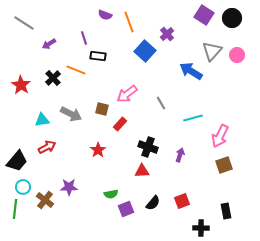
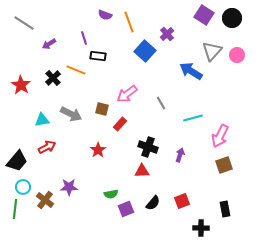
black rectangle at (226, 211): moved 1 px left, 2 px up
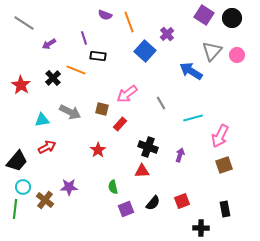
gray arrow at (71, 114): moved 1 px left, 2 px up
green semicircle at (111, 194): moved 2 px right, 7 px up; rotated 88 degrees clockwise
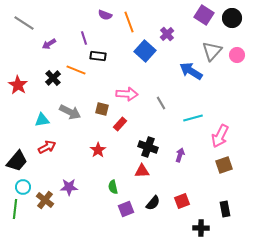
red star at (21, 85): moved 3 px left
pink arrow at (127, 94): rotated 140 degrees counterclockwise
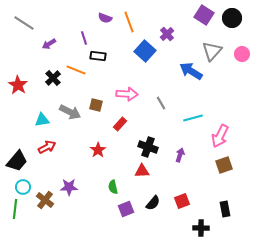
purple semicircle at (105, 15): moved 3 px down
pink circle at (237, 55): moved 5 px right, 1 px up
brown square at (102, 109): moved 6 px left, 4 px up
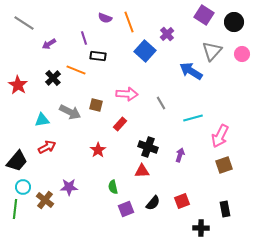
black circle at (232, 18): moved 2 px right, 4 px down
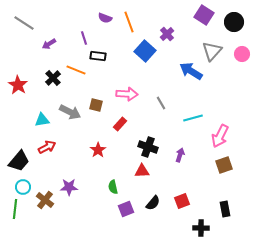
black trapezoid at (17, 161): moved 2 px right
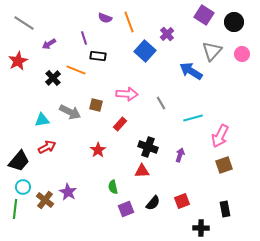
red star at (18, 85): moved 24 px up; rotated 12 degrees clockwise
purple star at (69, 187): moved 1 px left, 5 px down; rotated 30 degrees clockwise
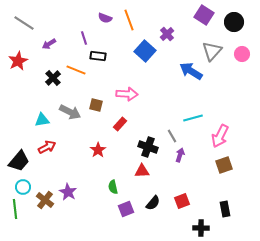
orange line at (129, 22): moved 2 px up
gray line at (161, 103): moved 11 px right, 33 px down
green line at (15, 209): rotated 12 degrees counterclockwise
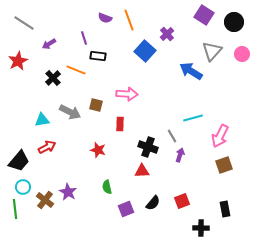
red rectangle at (120, 124): rotated 40 degrees counterclockwise
red star at (98, 150): rotated 21 degrees counterclockwise
green semicircle at (113, 187): moved 6 px left
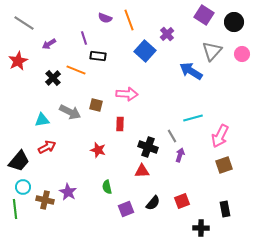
brown cross at (45, 200): rotated 24 degrees counterclockwise
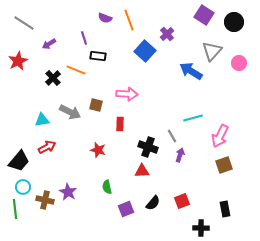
pink circle at (242, 54): moved 3 px left, 9 px down
